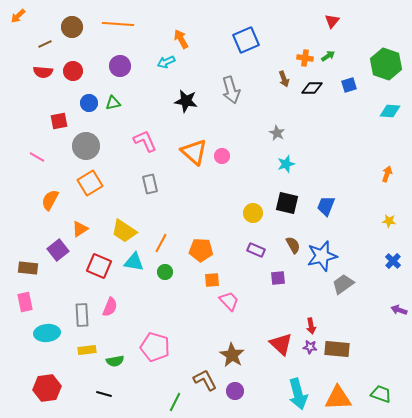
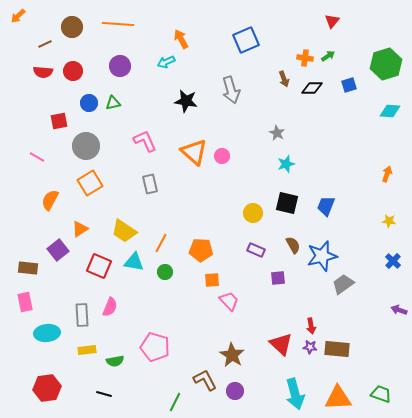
green hexagon at (386, 64): rotated 24 degrees clockwise
cyan arrow at (298, 394): moved 3 px left
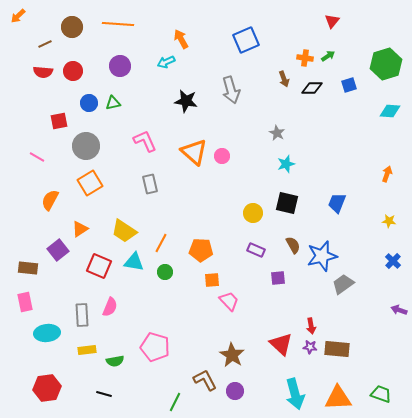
blue trapezoid at (326, 206): moved 11 px right, 3 px up
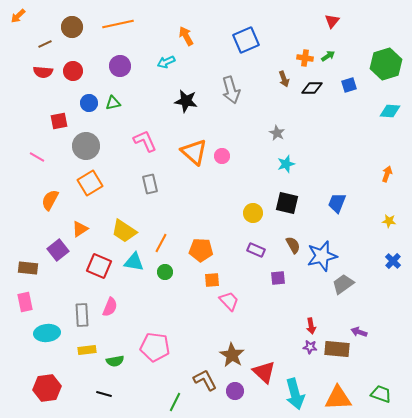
orange line at (118, 24): rotated 16 degrees counterclockwise
orange arrow at (181, 39): moved 5 px right, 3 px up
purple arrow at (399, 310): moved 40 px left, 22 px down
red triangle at (281, 344): moved 17 px left, 28 px down
pink pentagon at (155, 347): rotated 8 degrees counterclockwise
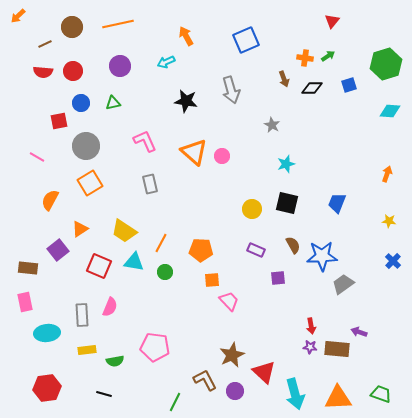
blue circle at (89, 103): moved 8 px left
gray star at (277, 133): moved 5 px left, 8 px up
yellow circle at (253, 213): moved 1 px left, 4 px up
blue star at (322, 256): rotated 12 degrees clockwise
brown star at (232, 355): rotated 15 degrees clockwise
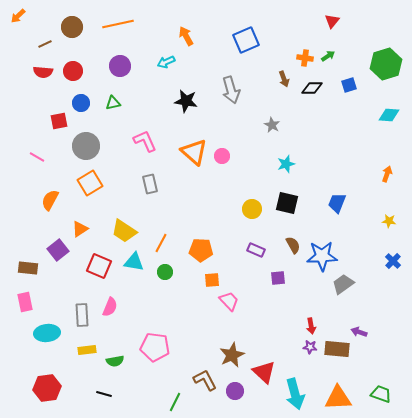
cyan diamond at (390, 111): moved 1 px left, 4 px down
